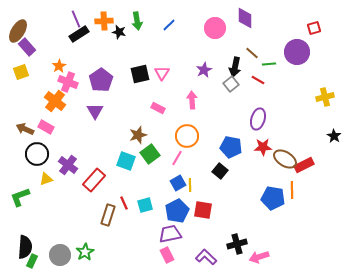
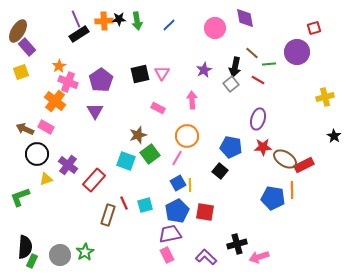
purple diamond at (245, 18): rotated 10 degrees counterclockwise
black star at (119, 32): moved 13 px up; rotated 16 degrees counterclockwise
red square at (203, 210): moved 2 px right, 2 px down
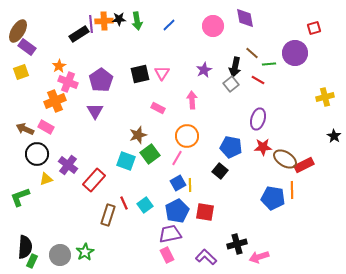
purple line at (76, 19): moved 15 px right, 5 px down; rotated 18 degrees clockwise
pink circle at (215, 28): moved 2 px left, 2 px up
purple rectangle at (27, 47): rotated 12 degrees counterclockwise
purple circle at (297, 52): moved 2 px left, 1 px down
orange cross at (55, 101): rotated 30 degrees clockwise
cyan square at (145, 205): rotated 21 degrees counterclockwise
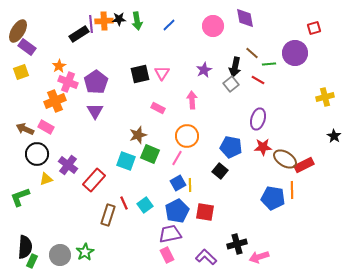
purple pentagon at (101, 80): moved 5 px left, 2 px down
green square at (150, 154): rotated 30 degrees counterclockwise
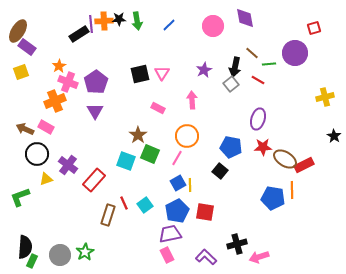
brown star at (138, 135): rotated 18 degrees counterclockwise
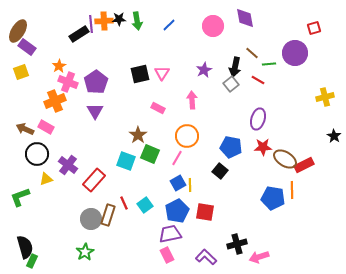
black semicircle at (25, 247): rotated 20 degrees counterclockwise
gray circle at (60, 255): moved 31 px right, 36 px up
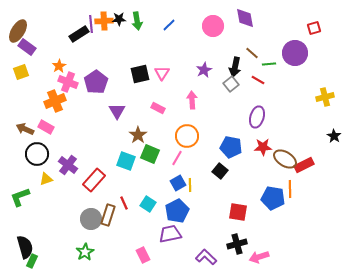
purple triangle at (95, 111): moved 22 px right
purple ellipse at (258, 119): moved 1 px left, 2 px up
orange line at (292, 190): moved 2 px left, 1 px up
cyan square at (145, 205): moved 3 px right, 1 px up; rotated 21 degrees counterclockwise
red square at (205, 212): moved 33 px right
pink rectangle at (167, 255): moved 24 px left
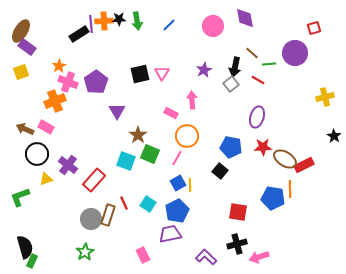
brown ellipse at (18, 31): moved 3 px right
pink rectangle at (158, 108): moved 13 px right, 5 px down
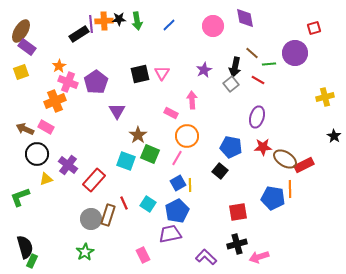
red square at (238, 212): rotated 18 degrees counterclockwise
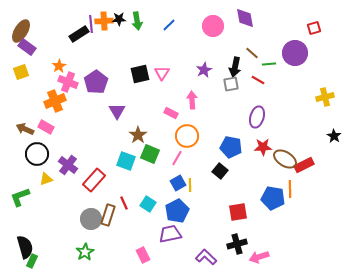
gray square at (231, 84): rotated 28 degrees clockwise
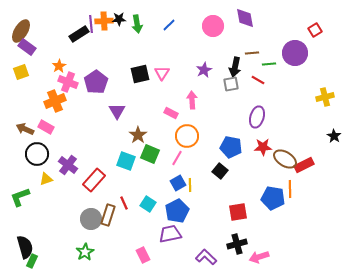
green arrow at (137, 21): moved 3 px down
red square at (314, 28): moved 1 px right, 2 px down; rotated 16 degrees counterclockwise
brown line at (252, 53): rotated 48 degrees counterclockwise
